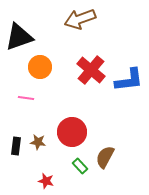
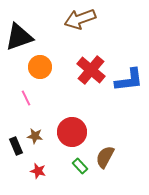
pink line: rotated 56 degrees clockwise
brown star: moved 3 px left, 6 px up
black rectangle: rotated 30 degrees counterclockwise
red star: moved 8 px left, 10 px up
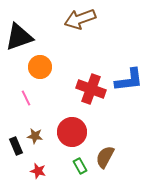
red cross: moved 19 px down; rotated 20 degrees counterclockwise
green rectangle: rotated 14 degrees clockwise
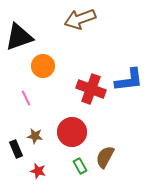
orange circle: moved 3 px right, 1 px up
black rectangle: moved 3 px down
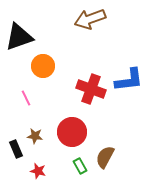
brown arrow: moved 10 px right
